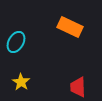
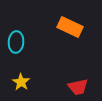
cyan ellipse: rotated 25 degrees counterclockwise
red trapezoid: rotated 100 degrees counterclockwise
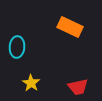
cyan ellipse: moved 1 px right, 5 px down
yellow star: moved 10 px right, 1 px down
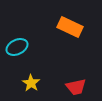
cyan ellipse: rotated 60 degrees clockwise
red trapezoid: moved 2 px left
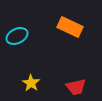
cyan ellipse: moved 11 px up
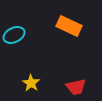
orange rectangle: moved 1 px left, 1 px up
cyan ellipse: moved 3 px left, 1 px up
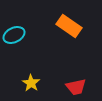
orange rectangle: rotated 10 degrees clockwise
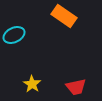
orange rectangle: moved 5 px left, 10 px up
yellow star: moved 1 px right, 1 px down
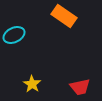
red trapezoid: moved 4 px right
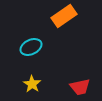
orange rectangle: rotated 70 degrees counterclockwise
cyan ellipse: moved 17 px right, 12 px down
